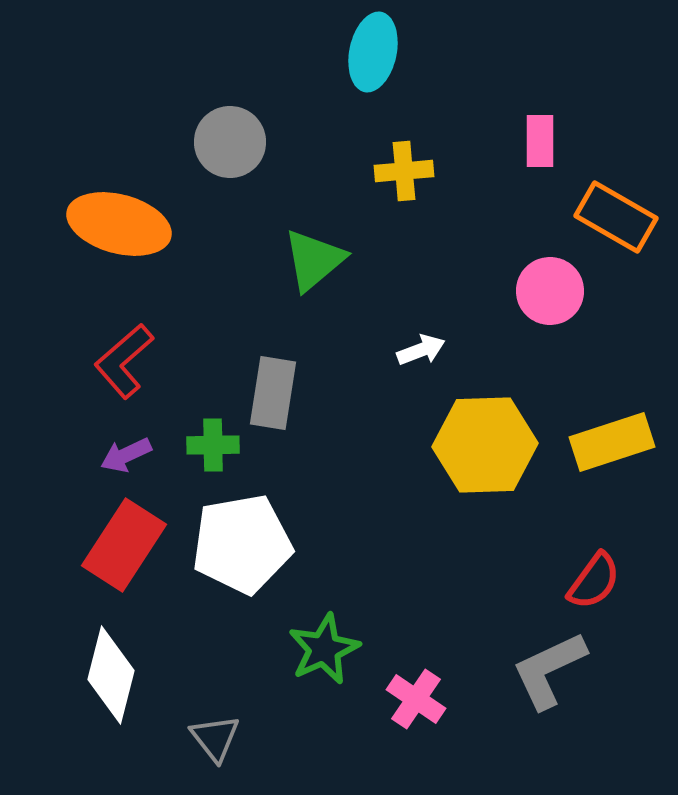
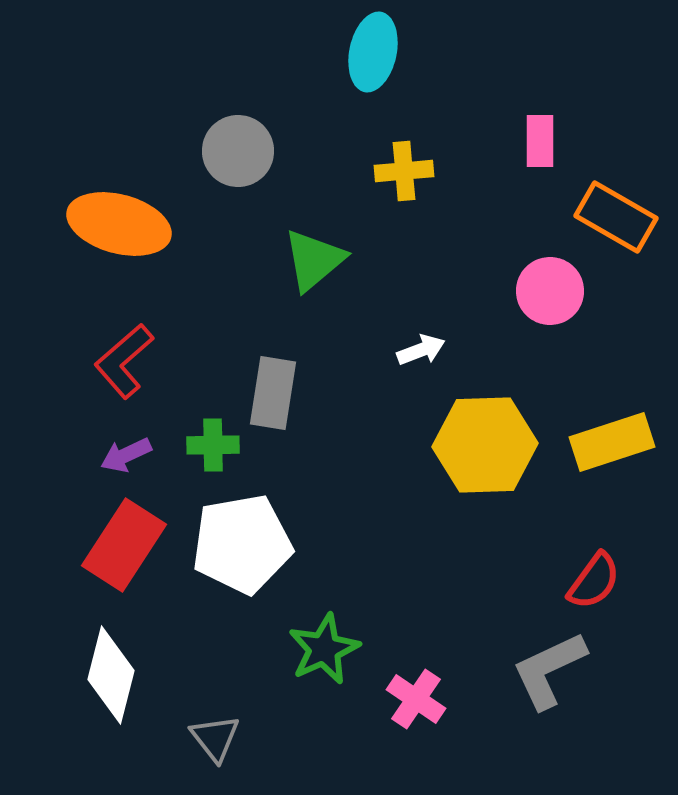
gray circle: moved 8 px right, 9 px down
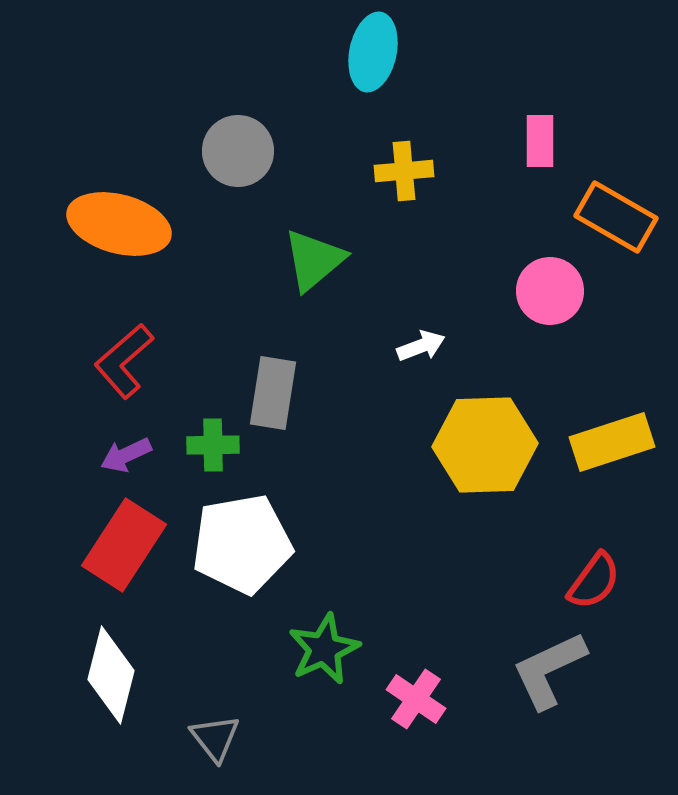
white arrow: moved 4 px up
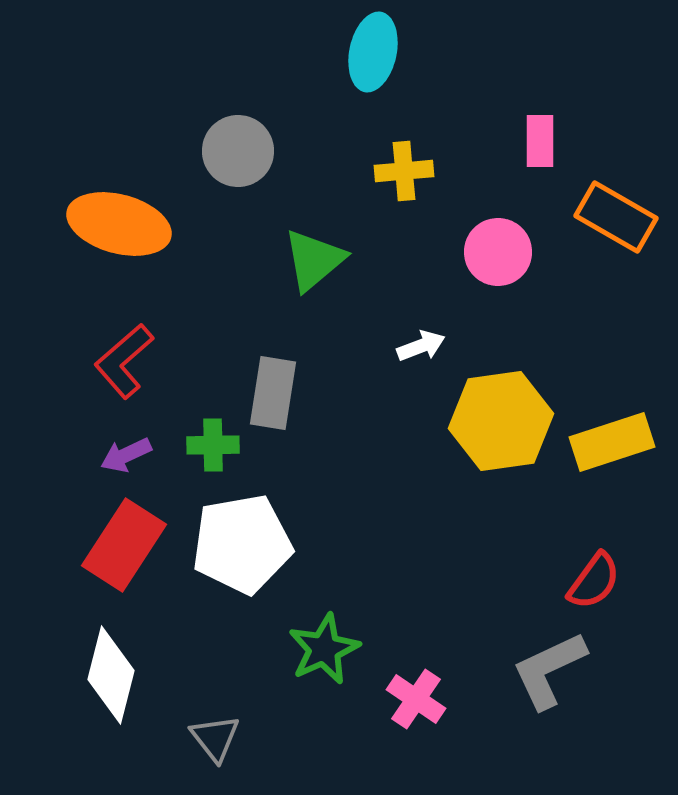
pink circle: moved 52 px left, 39 px up
yellow hexagon: moved 16 px right, 24 px up; rotated 6 degrees counterclockwise
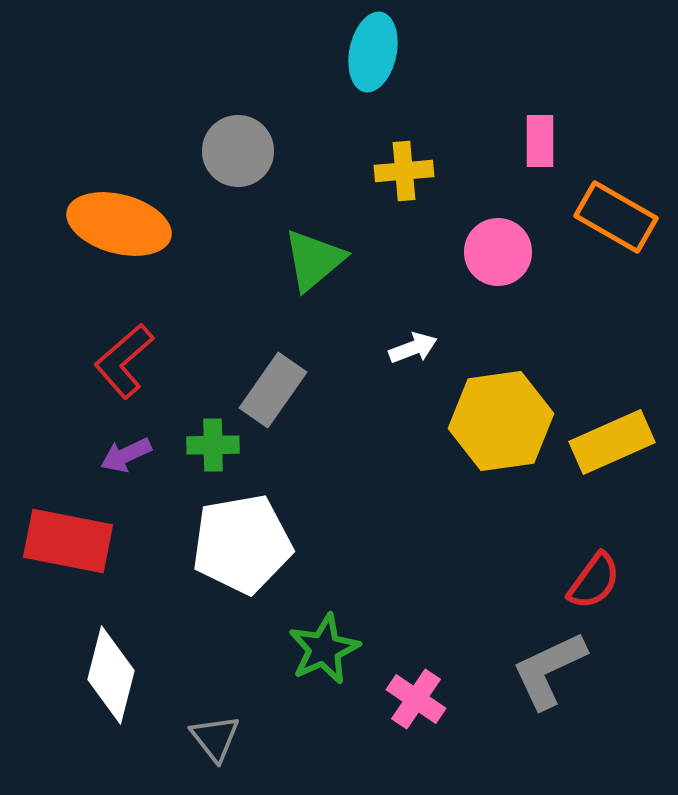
white arrow: moved 8 px left, 2 px down
gray rectangle: moved 3 px up; rotated 26 degrees clockwise
yellow rectangle: rotated 6 degrees counterclockwise
red rectangle: moved 56 px left, 4 px up; rotated 68 degrees clockwise
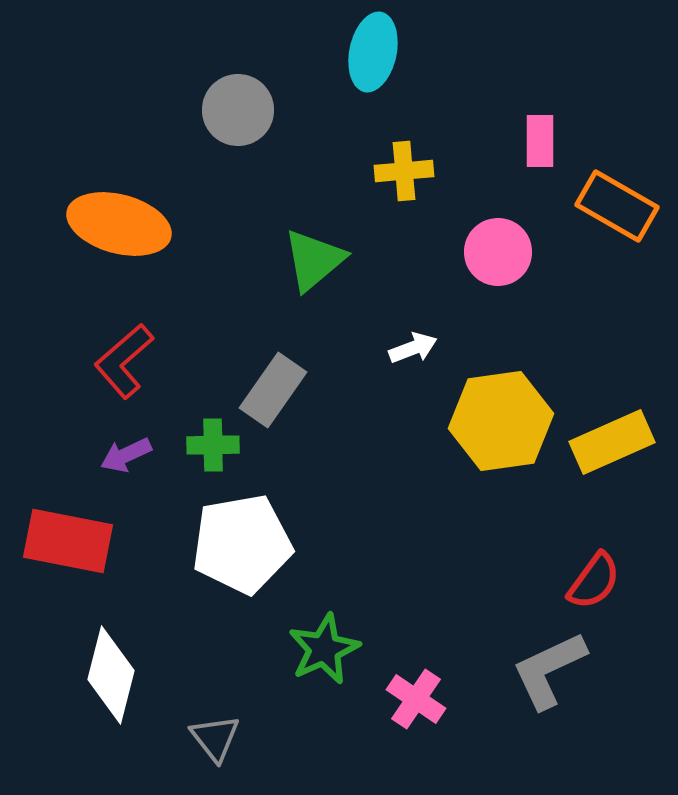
gray circle: moved 41 px up
orange rectangle: moved 1 px right, 11 px up
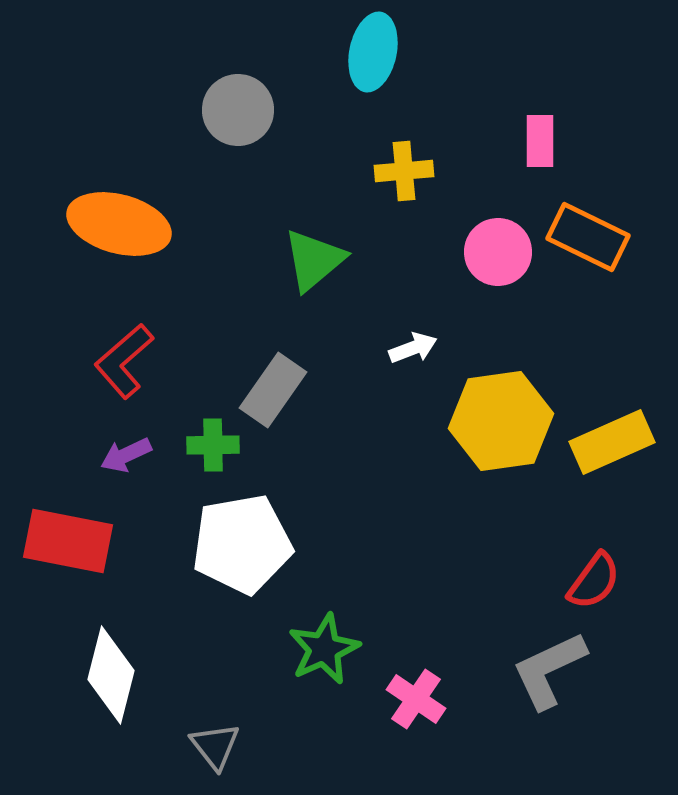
orange rectangle: moved 29 px left, 31 px down; rotated 4 degrees counterclockwise
gray triangle: moved 8 px down
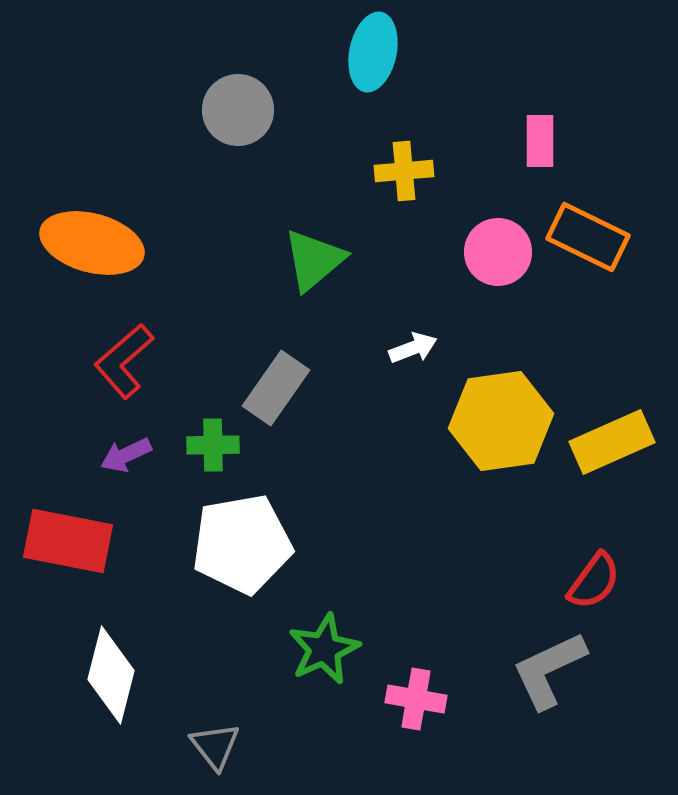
orange ellipse: moved 27 px left, 19 px down
gray rectangle: moved 3 px right, 2 px up
pink cross: rotated 24 degrees counterclockwise
